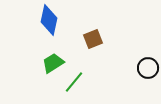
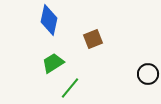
black circle: moved 6 px down
green line: moved 4 px left, 6 px down
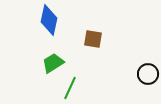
brown square: rotated 30 degrees clockwise
green line: rotated 15 degrees counterclockwise
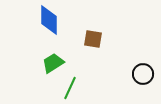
blue diamond: rotated 12 degrees counterclockwise
black circle: moved 5 px left
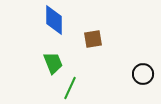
blue diamond: moved 5 px right
brown square: rotated 18 degrees counterclockwise
green trapezoid: rotated 100 degrees clockwise
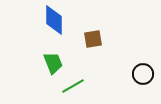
green line: moved 3 px right, 2 px up; rotated 35 degrees clockwise
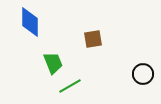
blue diamond: moved 24 px left, 2 px down
green line: moved 3 px left
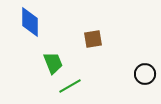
black circle: moved 2 px right
